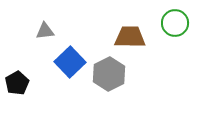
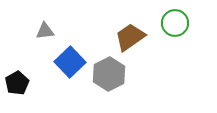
brown trapezoid: rotated 36 degrees counterclockwise
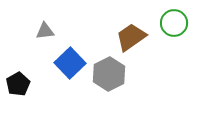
green circle: moved 1 px left
brown trapezoid: moved 1 px right
blue square: moved 1 px down
black pentagon: moved 1 px right, 1 px down
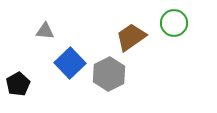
gray triangle: rotated 12 degrees clockwise
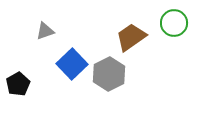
gray triangle: rotated 24 degrees counterclockwise
blue square: moved 2 px right, 1 px down
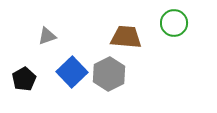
gray triangle: moved 2 px right, 5 px down
brown trapezoid: moved 5 px left; rotated 40 degrees clockwise
blue square: moved 8 px down
black pentagon: moved 6 px right, 5 px up
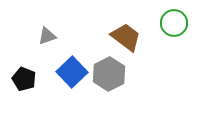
brown trapezoid: rotated 32 degrees clockwise
black pentagon: rotated 20 degrees counterclockwise
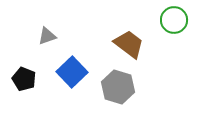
green circle: moved 3 px up
brown trapezoid: moved 3 px right, 7 px down
gray hexagon: moved 9 px right, 13 px down; rotated 16 degrees counterclockwise
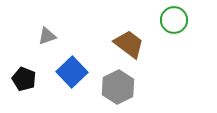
gray hexagon: rotated 16 degrees clockwise
